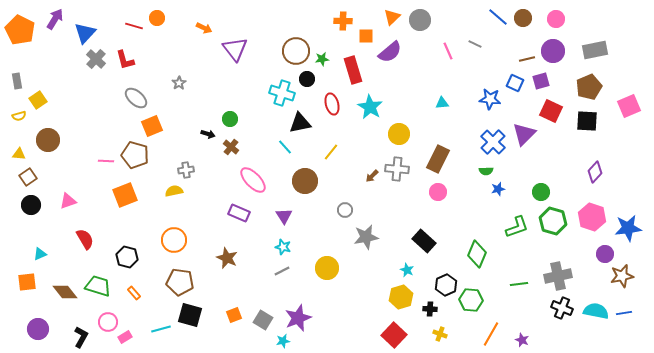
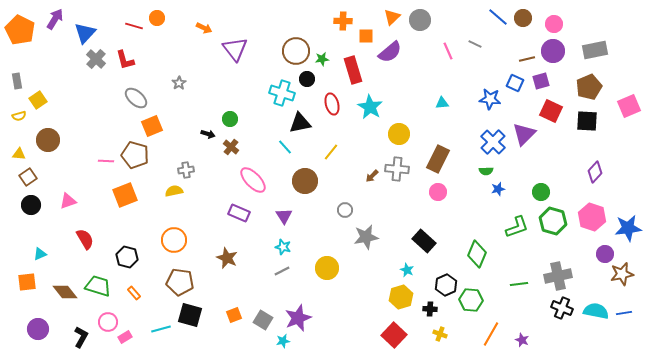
pink circle at (556, 19): moved 2 px left, 5 px down
brown star at (622, 276): moved 2 px up
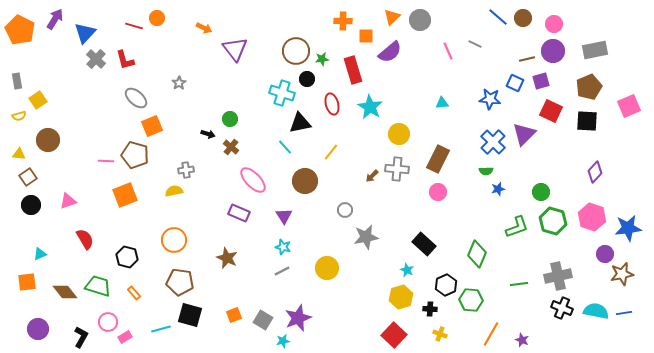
black rectangle at (424, 241): moved 3 px down
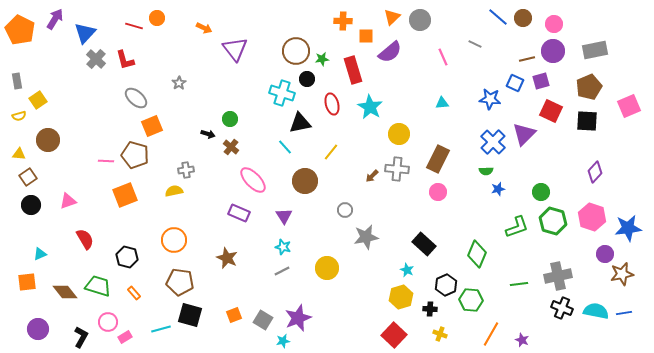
pink line at (448, 51): moved 5 px left, 6 px down
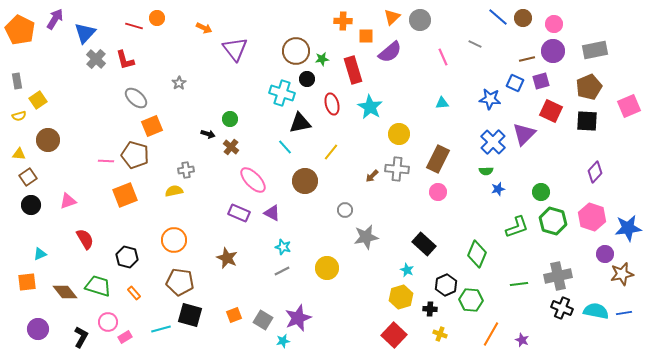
purple triangle at (284, 216): moved 12 px left, 3 px up; rotated 30 degrees counterclockwise
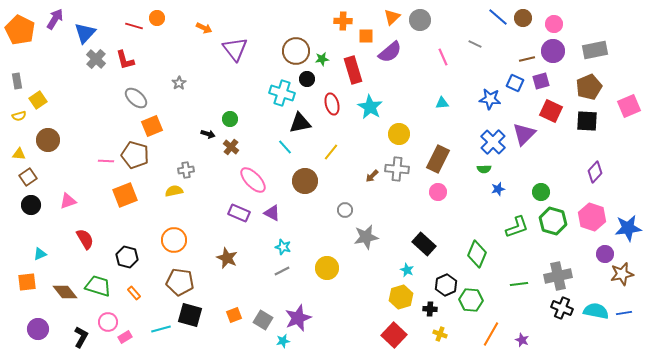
green semicircle at (486, 171): moved 2 px left, 2 px up
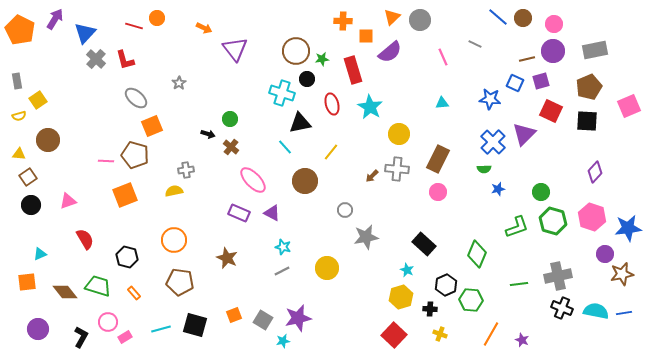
black square at (190, 315): moved 5 px right, 10 px down
purple star at (298, 318): rotated 8 degrees clockwise
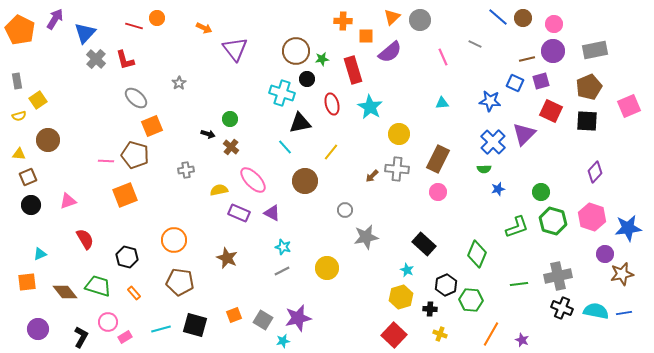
blue star at (490, 99): moved 2 px down
brown square at (28, 177): rotated 12 degrees clockwise
yellow semicircle at (174, 191): moved 45 px right, 1 px up
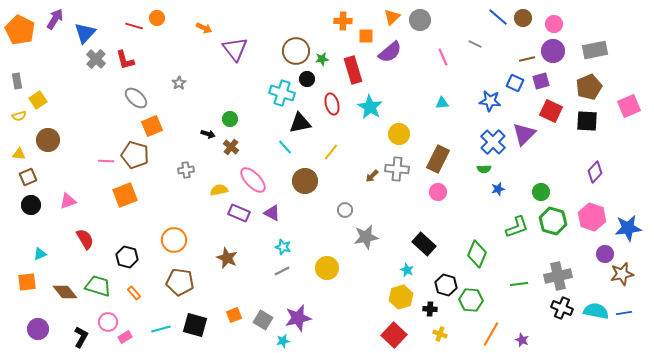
black hexagon at (446, 285): rotated 20 degrees counterclockwise
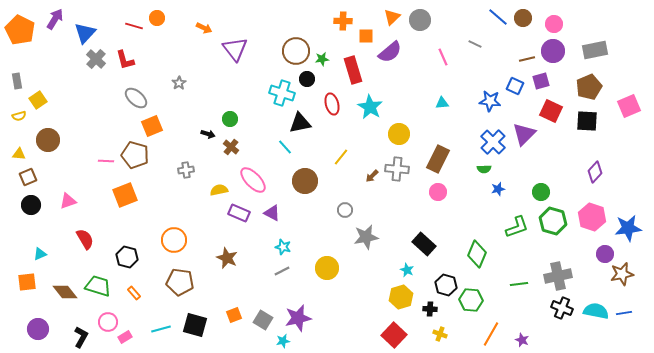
blue square at (515, 83): moved 3 px down
yellow line at (331, 152): moved 10 px right, 5 px down
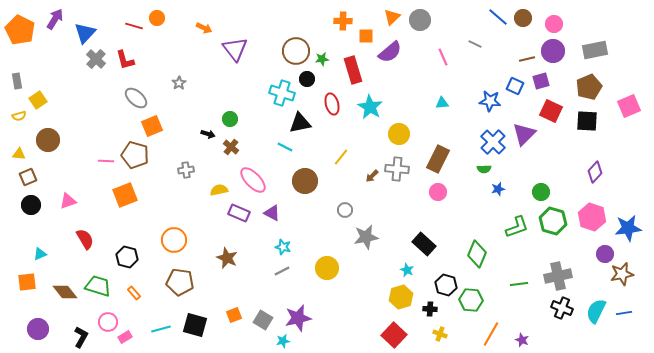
cyan line at (285, 147): rotated 21 degrees counterclockwise
cyan semicircle at (596, 311): rotated 75 degrees counterclockwise
